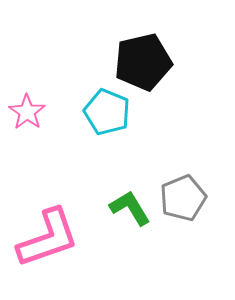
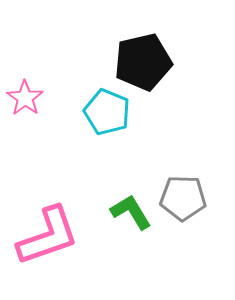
pink star: moved 2 px left, 14 px up
gray pentagon: rotated 24 degrees clockwise
green L-shape: moved 1 px right, 4 px down
pink L-shape: moved 2 px up
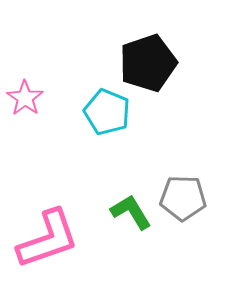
black pentagon: moved 5 px right, 1 px down; rotated 6 degrees counterclockwise
pink L-shape: moved 3 px down
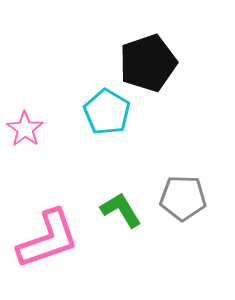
pink star: moved 31 px down
cyan pentagon: rotated 9 degrees clockwise
green L-shape: moved 10 px left, 2 px up
